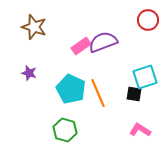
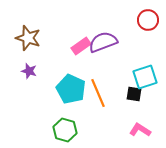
brown star: moved 6 px left, 11 px down
purple star: moved 2 px up
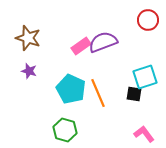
pink L-shape: moved 4 px right, 4 px down; rotated 20 degrees clockwise
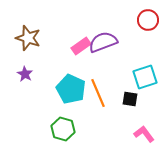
purple star: moved 4 px left, 3 px down; rotated 14 degrees clockwise
black square: moved 4 px left, 5 px down
green hexagon: moved 2 px left, 1 px up
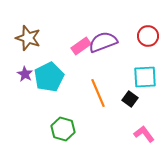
red circle: moved 16 px down
cyan square: rotated 15 degrees clockwise
cyan pentagon: moved 22 px left, 12 px up; rotated 20 degrees clockwise
black square: rotated 28 degrees clockwise
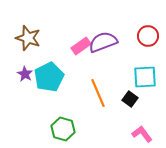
pink L-shape: moved 2 px left
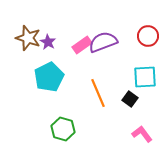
pink rectangle: moved 1 px right, 1 px up
purple star: moved 23 px right, 32 px up
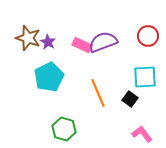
pink rectangle: rotated 60 degrees clockwise
green hexagon: moved 1 px right
